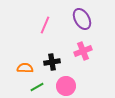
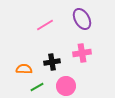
pink line: rotated 36 degrees clockwise
pink cross: moved 1 px left, 2 px down; rotated 12 degrees clockwise
orange semicircle: moved 1 px left, 1 px down
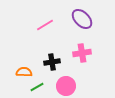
purple ellipse: rotated 15 degrees counterclockwise
orange semicircle: moved 3 px down
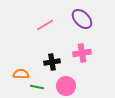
orange semicircle: moved 3 px left, 2 px down
green line: rotated 40 degrees clockwise
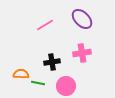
green line: moved 1 px right, 4 px up
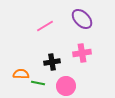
pink line: moved 1 px down
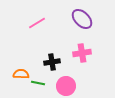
pink line: moved 8 px left, 3 px up
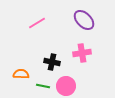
purple ellipse: moved 2 px right, 1 px down
black cross: rotated 21 degrees clockwise
green line: moved 5 px right, 3 px down
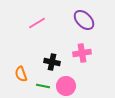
orange semicircle: rotated 112 degrees counterclockwise
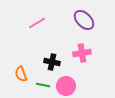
green line: moved 1 px up
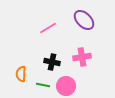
pink line: moved 11 px right, 5 px down
pink cross: moved 4 px down
orange semicircle: rotated 21 degrees clockwise
